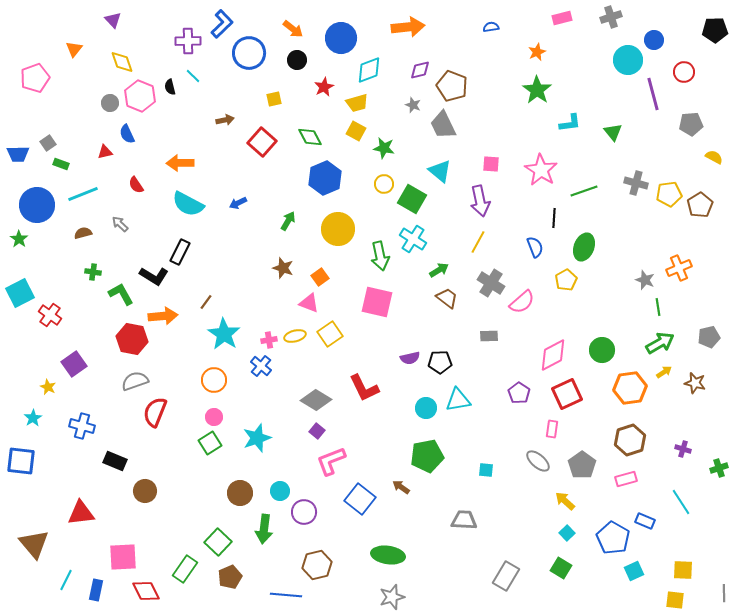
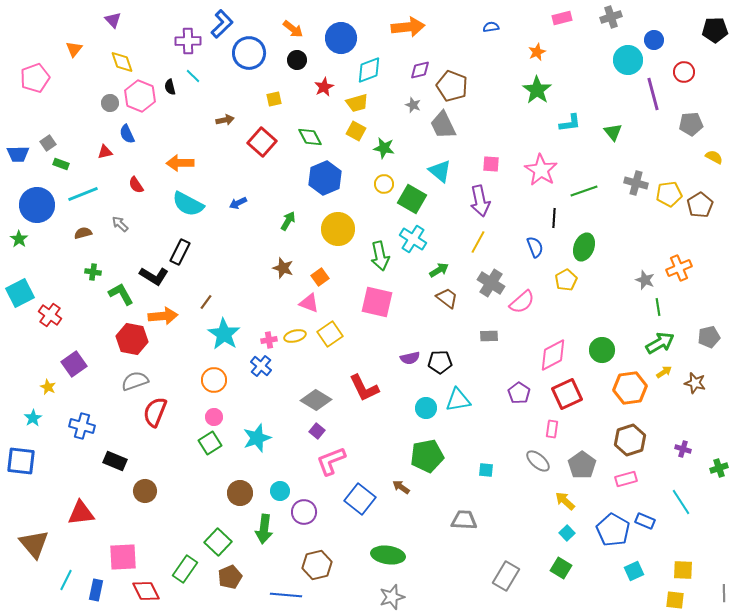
blue pentagon at (613, 538): moved 8 px up
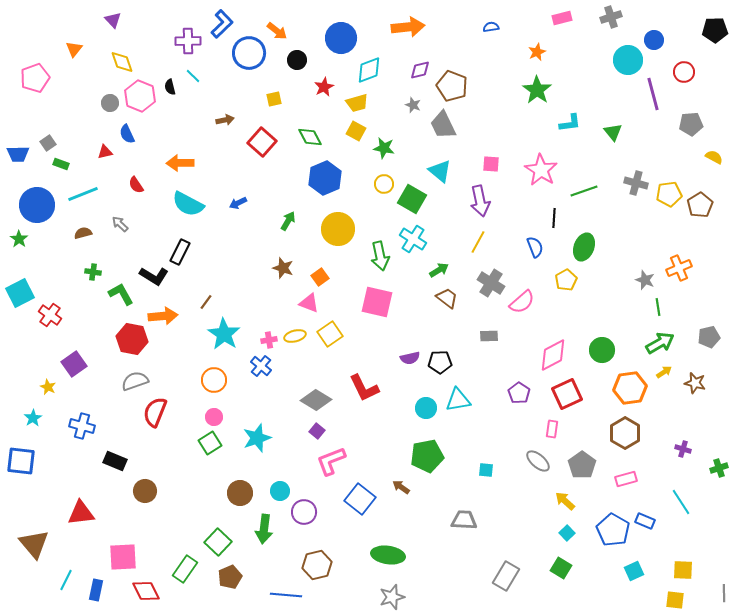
orange arrow at (293, 29): moved 16 px left, 2 px down
brown hexagon at (630, 440): moved 5 px left, 7 px up; rotated 12 degrees counterclockwise
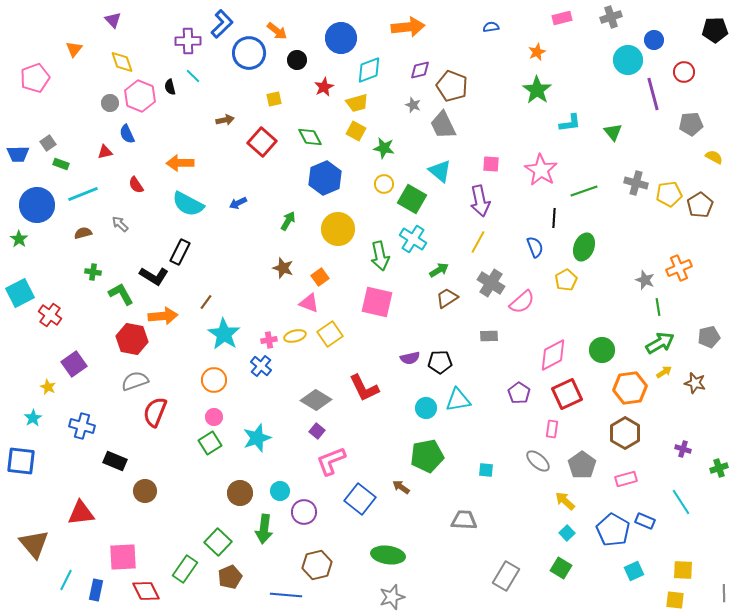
brown trapezoid at (447, 298): rotated 70 degrees counterclockwise
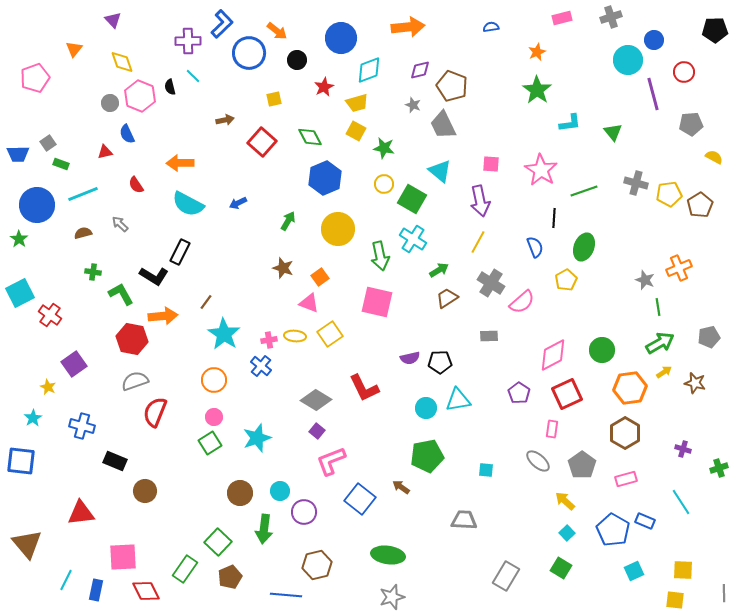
yellow ellipse at (295, 336): rotated 20 degrees clockwise
brown triangle at (34, 544): moved 7 px left
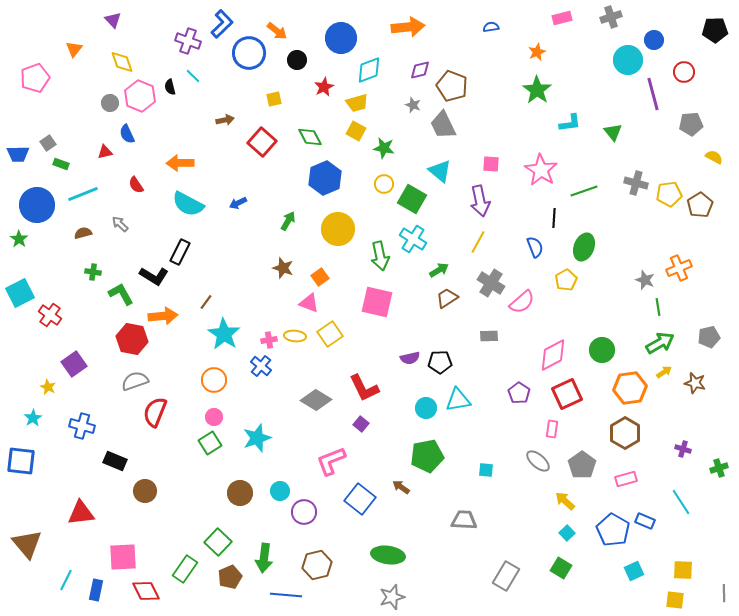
purple cross at (188, 41): rotated 20 degrees clockwise
purple square at (317, 431): moved 44 px right, 7 px up
green arrow at (264, 529): moved 29 px down
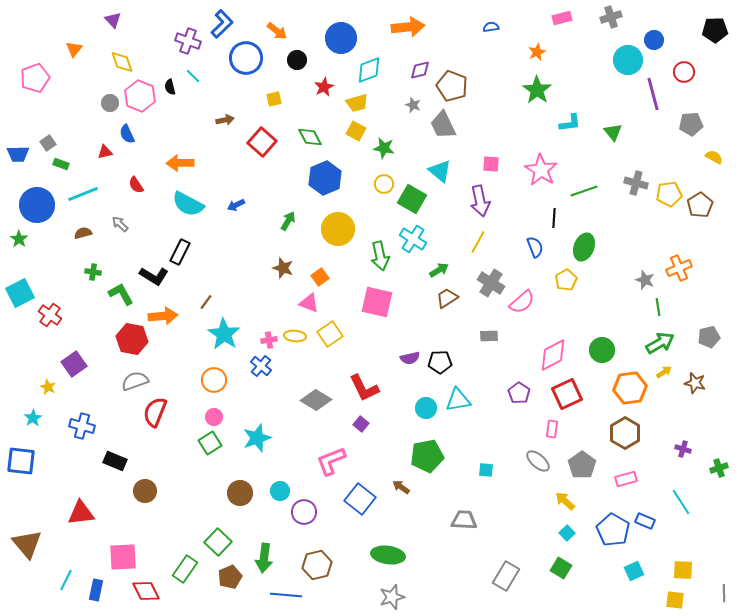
blue circle at (249, 53): moved 3 px left, 5 px down
blue arrow at (238, 203): moved 2 px left, 2 px down
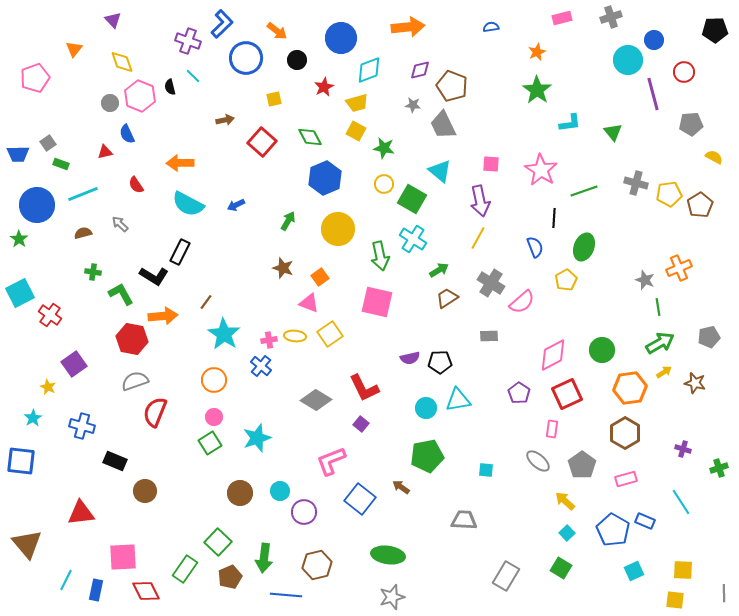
gray star at (413, 105): rotated 14 degrees counterclockwise
yellow line at (478, 242): moved 4 px up
